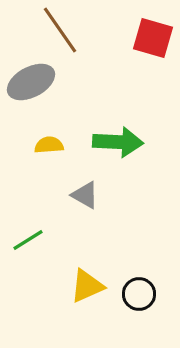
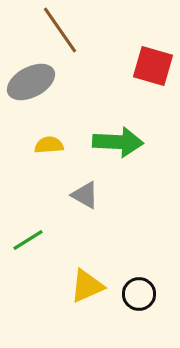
red square: moved 28 px down
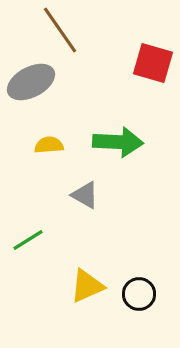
red square: moved 3 px up
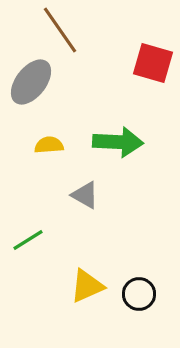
gray ellipse: rotated 24 degrees counterclockwise
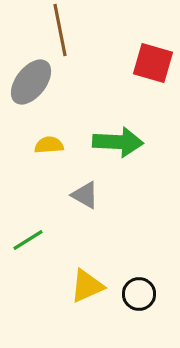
brown line: rotated 24 degrees clockwise
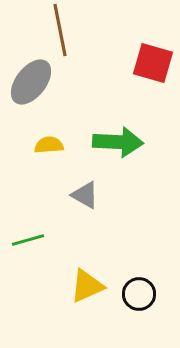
green line: rotated 16 degrees clockwise
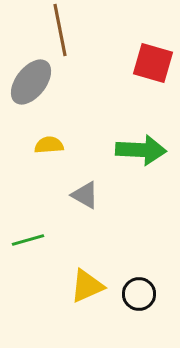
green arrow: moved 23 px right, 8 px down
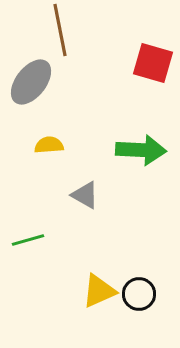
yellow triangle: moved 12 px right, 5 px down
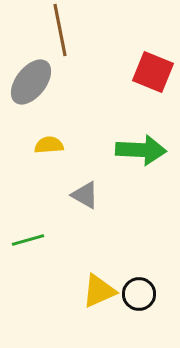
red square: moved 9 px down; rotated 6 degrees clockwise
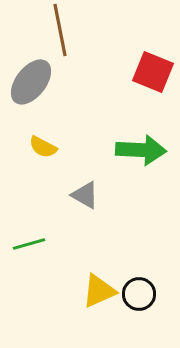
yellow semicircle: moved 6 px left, 2 px down; rotated 148 degrees counterclockwise
green line: moved 1 px right, 4 px down
